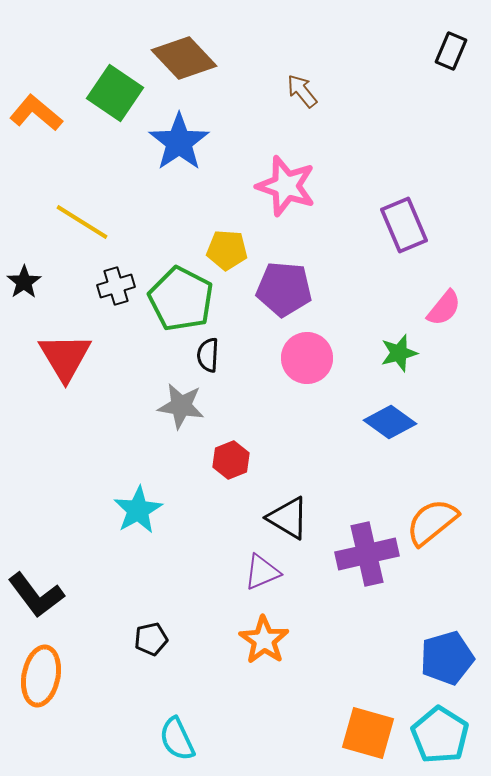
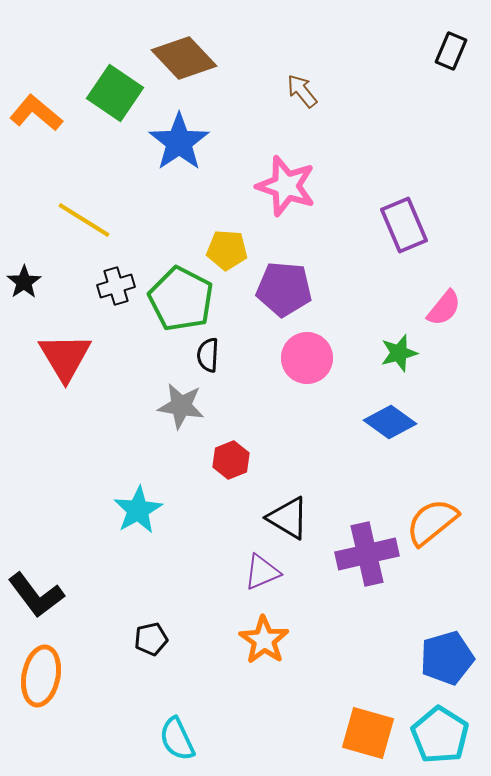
yellow line: moved 2 px right, 2 px up
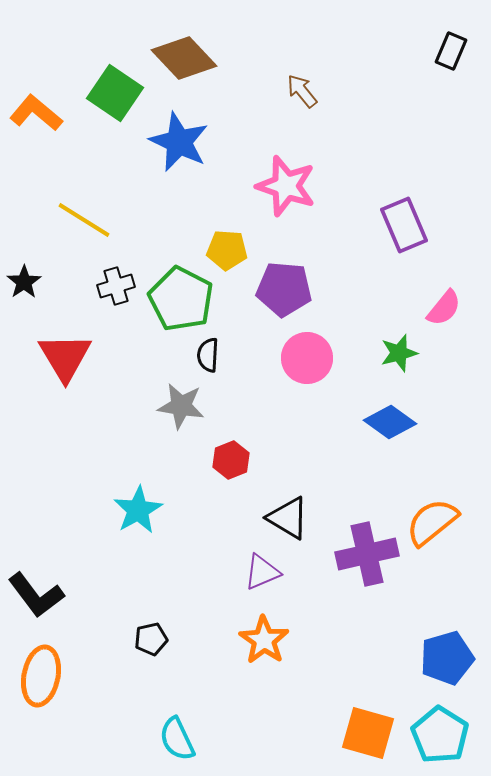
blue star: rotated 12 degrees counterclockwise
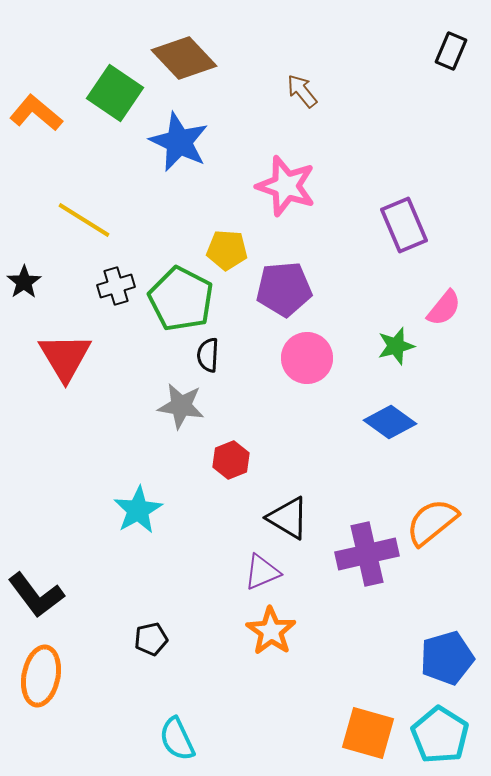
purple pentagon: rotated 10 degrees counterclockwise
green star: moved 3 px left, 7 px up
orange star: moved 7 px right, 9 px up
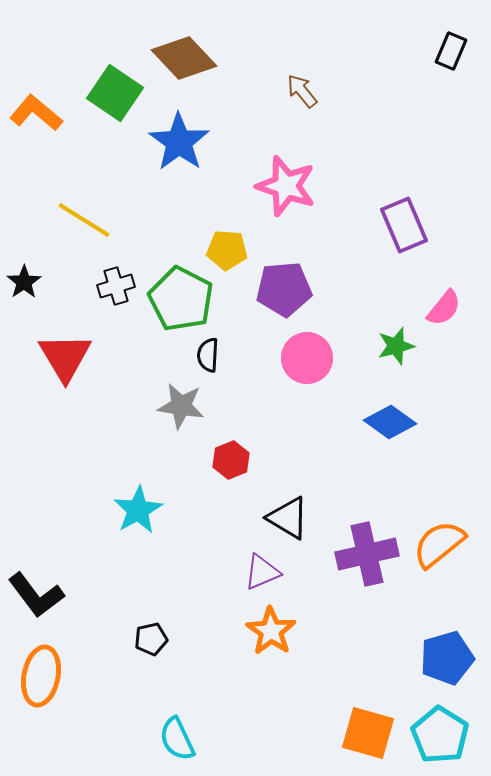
blue star: rotated 10 degrees clockwise
orange semicircle: moved 7 px right, 22 px down
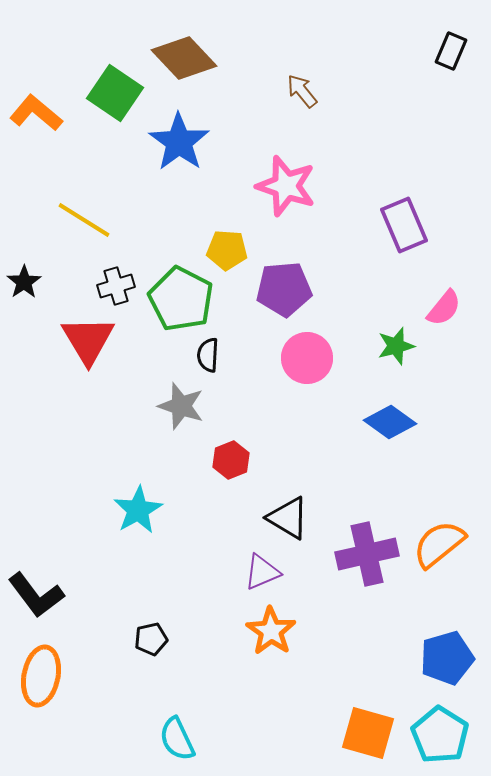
red triangle: moved 23 px right, 17 px up
gray star: rotated 9 degrees clockwise
